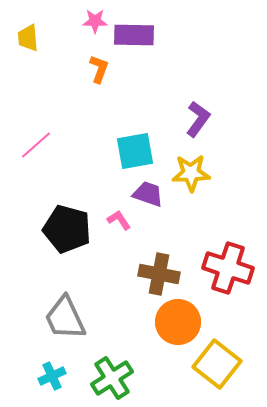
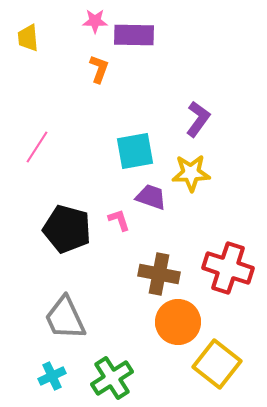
pink line: moved 1 px right, 2 px down; rotated 16 degrees counterclockwise
purple trapezoid: moved 3 px right, 3 px down
pink L-shape: rotated 15 degrees clockwise
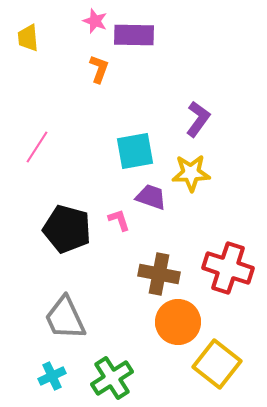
pink star: rotated 20 degrees clockwise
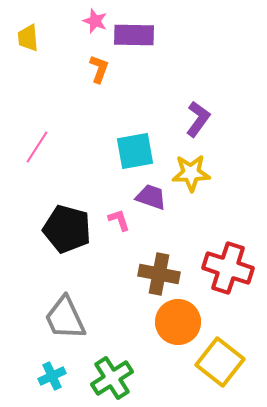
yellow square: moved 3 px right, 2 px up
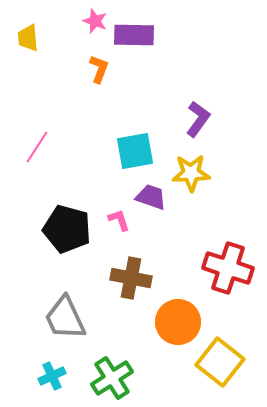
brown cross: moved 28 px left, 4 px down
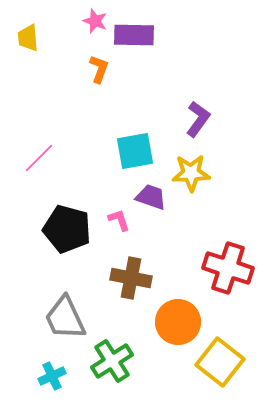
pink line: moved 2 px right, 11 px down; rotated 12 degrees clockwise
green cross: moved 17 px up
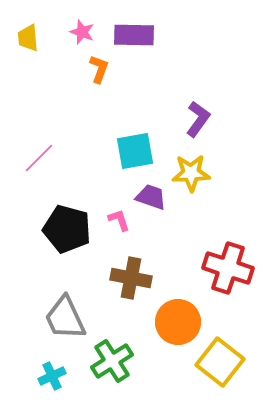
pink star: moved 13 px left, 11 px down
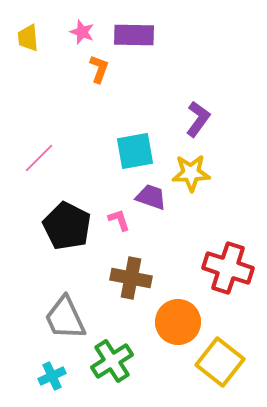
black pentagon: moved 3 px up; rotated 12 degrees clockwise
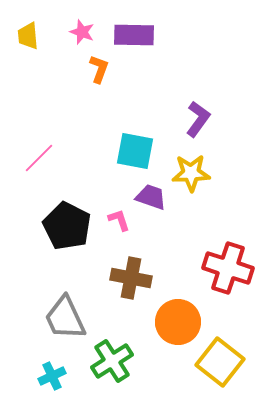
yellow trapezoid: moved 2 px up
cyan square: rotated 21 degrees clockwise
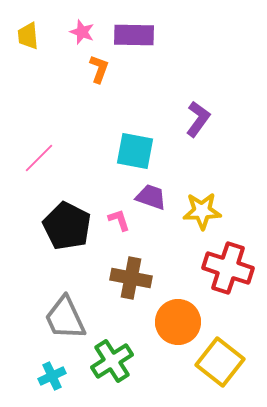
yellow star: moved 11 px right, 38 px down
